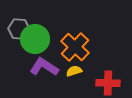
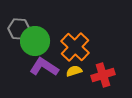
green circle: moved 2 px down
red cross: moved 5 px left, 8 px up; rotated 20 degrees counterclockwise
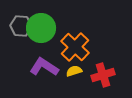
gray hexagon: moved 2 px right, 3 px up
green circle: moved 6 px right, 13 px up
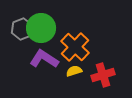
gray hexagon: moved 1 px right, 3 px down; rotated 25 degrees counterclockwise
purple L-shape: moved 8 px up
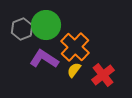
green circle: moved 5 px right, 3 px up
yellow semicircle: moved 1 px up; rotated 35 degrees counterclockwise
red cross: rotated 20 degrees counterclockwise
